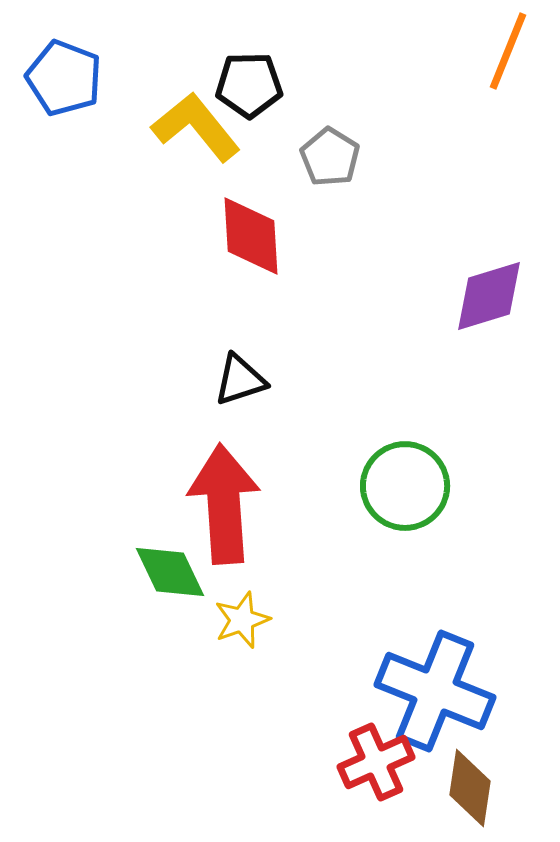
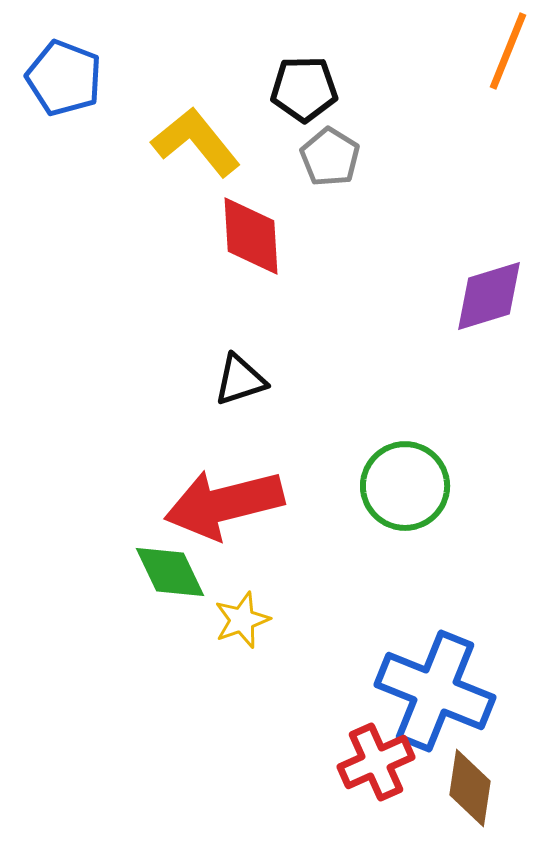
black pentagon: moved 55 px right, 4 px down
yellow L-shape: moved 15 px down
red arrow: rotated 100 degrees counterclockwise
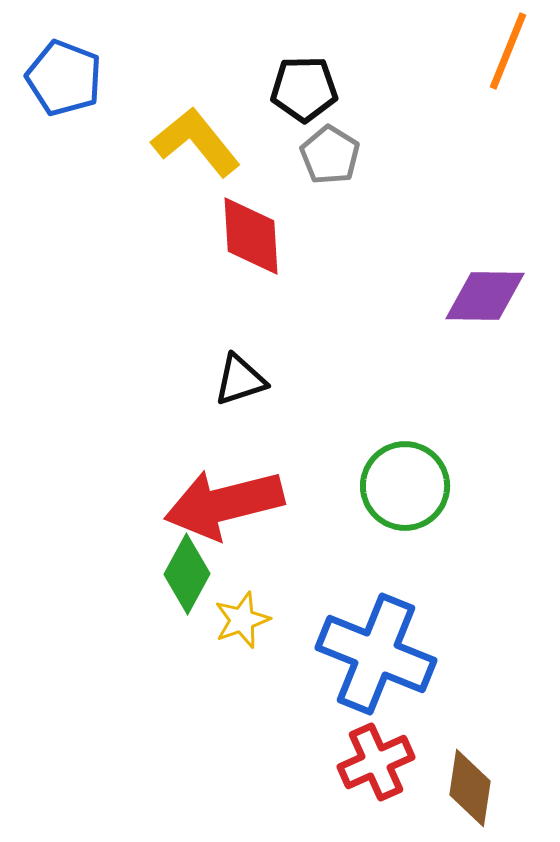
gray pentagon: moved 2 px up
purple diamond: moved 4 px left; rotated 18 degrees clockwise
green diamond: moved 17 px right, 2 px down; rotated 54 degrees clockwise
blue cross: moved 59 px left, 37 px up
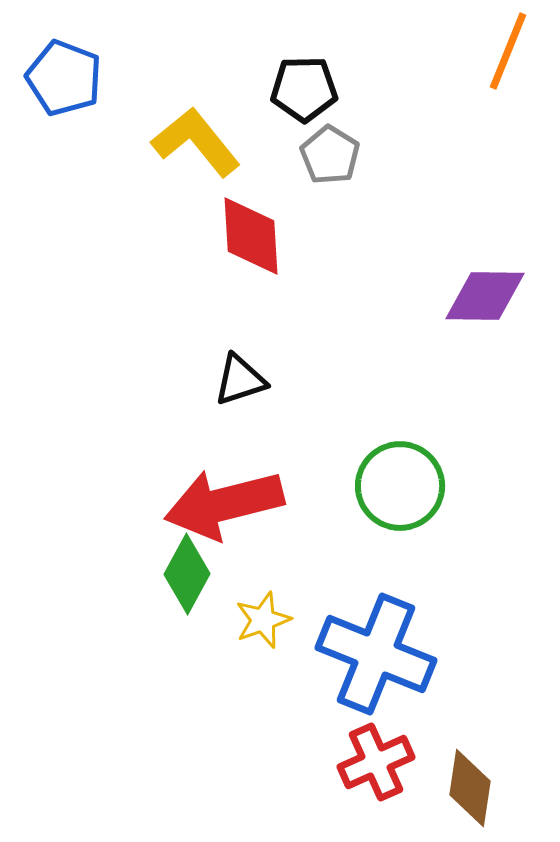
green circle: moved 5 px left
yellow star: moved 21 px right
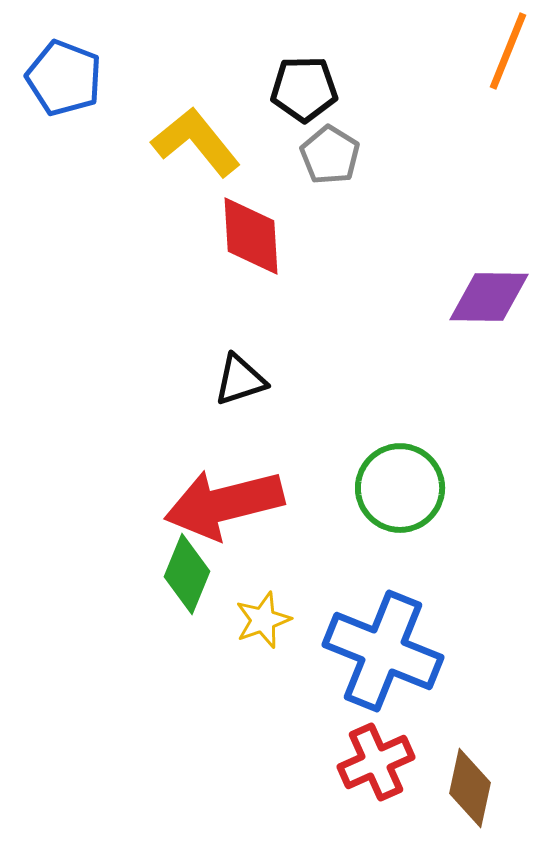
purple diamond: moved 4 px right, 1 px down
green circle: moved 2 px down
green diamond: rotated 6 degrees counterclockwise
blue cross: moved 7 px right, 3 px up
brown diamond: rotated 4 degrees clockwise
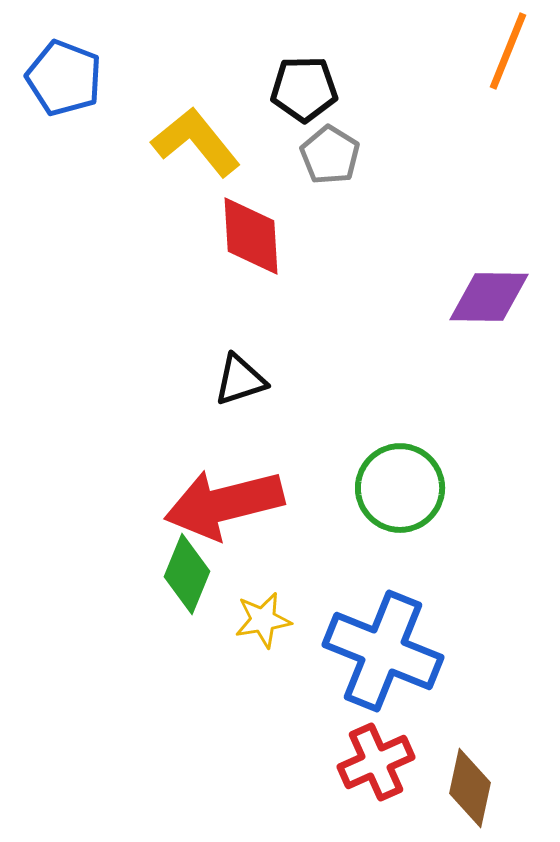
yellow star: rotated 10 degrees clockwise
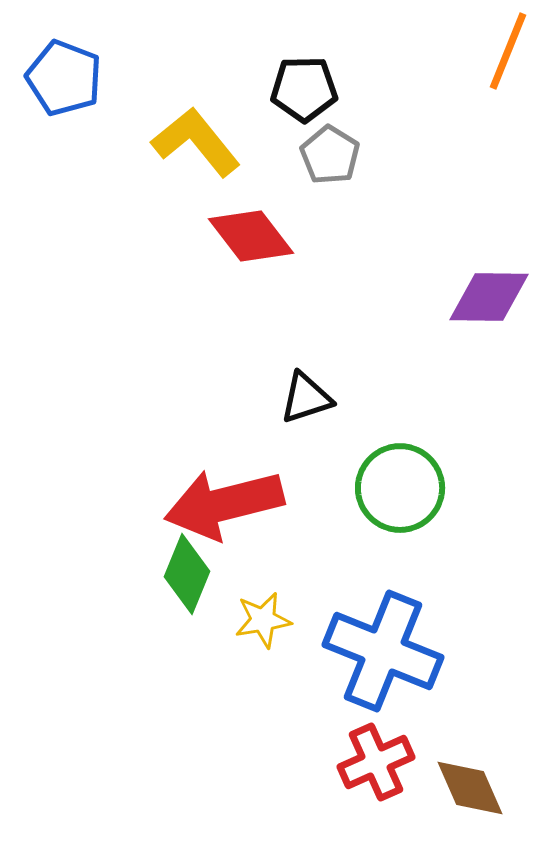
red diamond: rotated 34 degrees counterclockwise
black triangle: moved 66 px right, 18 px down
brown diamond: rotated 36 degrees counterclockwise
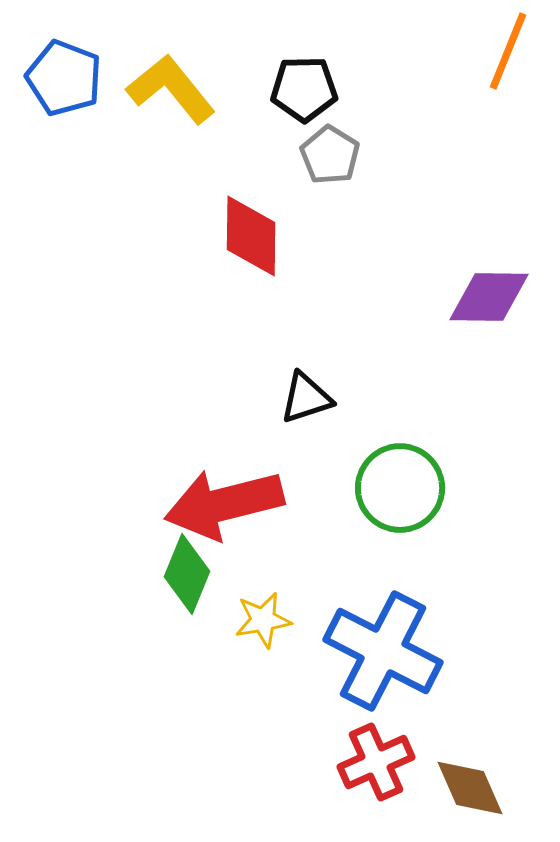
yellow L-shape: moved 25 px left, 53 px up
red diamond: rotated 38 degrees clockwise
blue cross: rotated 5 degrees clockwise
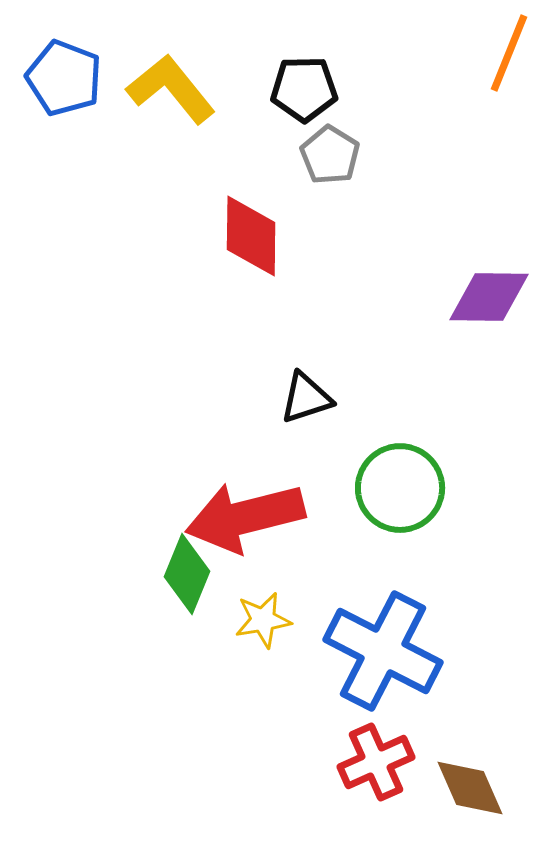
orange line: moved 1 px right, 2 px down
red arrow: moved 21 px right, 13 px down
